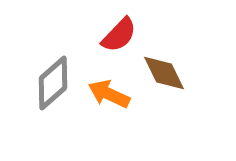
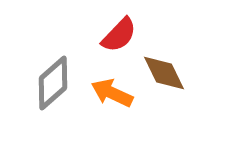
orange arrow: moved 3 px right, 1 px up
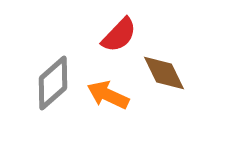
orange arrow: moved 4 px left, 2 px down
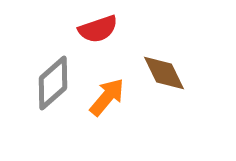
red semicircle: moved 21 px left, 6 px up; rotated 27 degrees clockwise
orange arrow: moved 1 px left, 2 px down; rotated 105 degrees clockwise
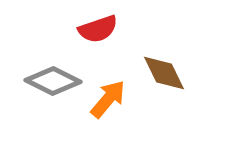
gray diamond: moved 2 px up; rotated 68 degrees clockwise
orange arrow: moved 1 px right, 2 px down
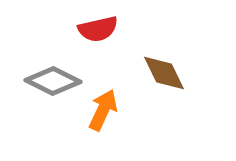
red semicircle: rotated 6 degrees clockwise
orange arrow: moved 5 px left, 11 px down; rotated 15 degrees counterclockwise
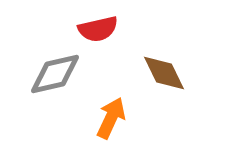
gray diamond: moved 2 px right, 7 px up; rotated 40 degrees counterclockwise
orange arrow: moved 8 px right, 8 px down
